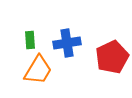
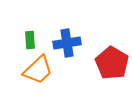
red pentagon: moved 6 px down; rotated 16 degrees counterclockwise
orange trapezoid: rotated 16 degrees clockwise
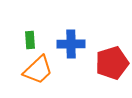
blue cross: moved 4 px right, 1 px down; rotated 8 degrees clockwise
red pentagon: rotated 24 degrees clockwise
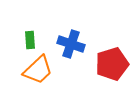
blue cross: rotated 20 degrees clockwise
red pentagon: moved 1 px down
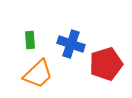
red pentagon: moved 6 px left
orange trapezoid: moved 4 px down
